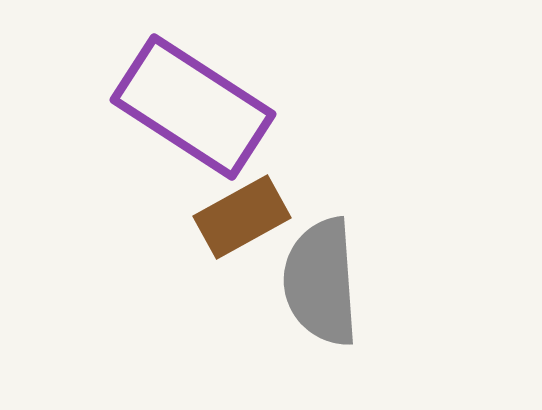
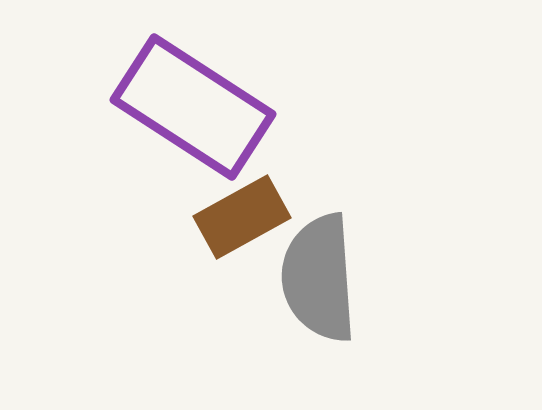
gray semicircle: moved 2 px left, 4 px up
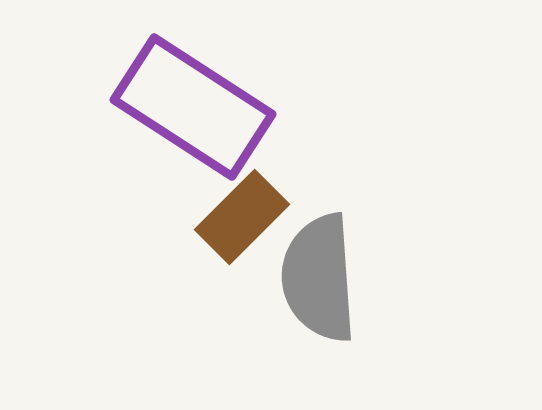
brown rectangle: rotated 16 degrees counterclockwise
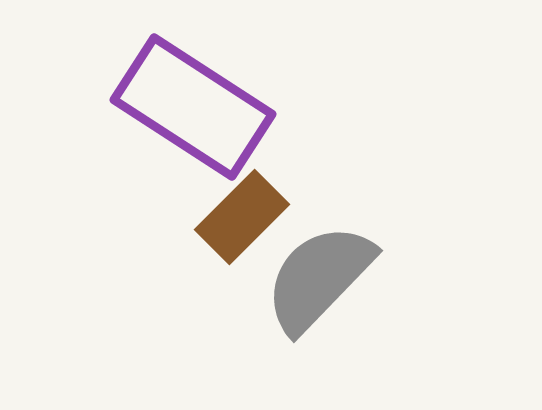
gray semicircle: rotated 48 degrees clockwise
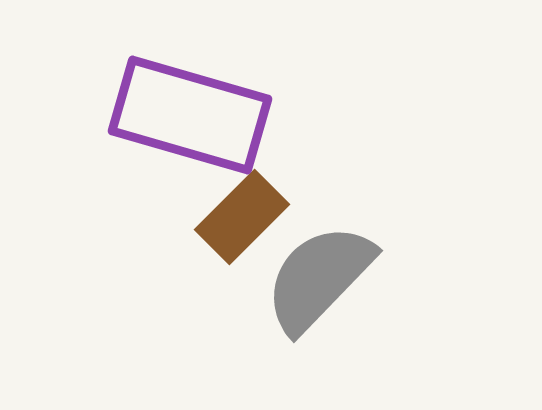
purple rectangle: moved 3 px left, 8 px down; rotated 17 degrees counterclockwise
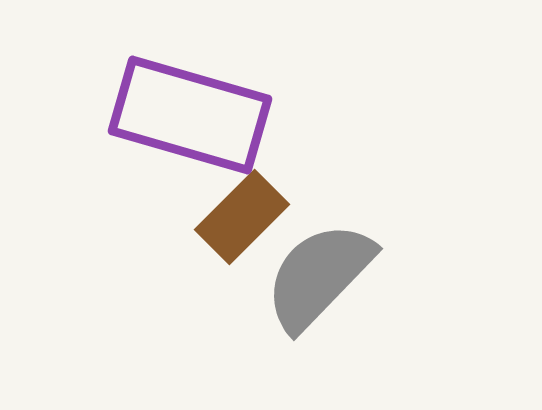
gray semicircle: moved 2 px up
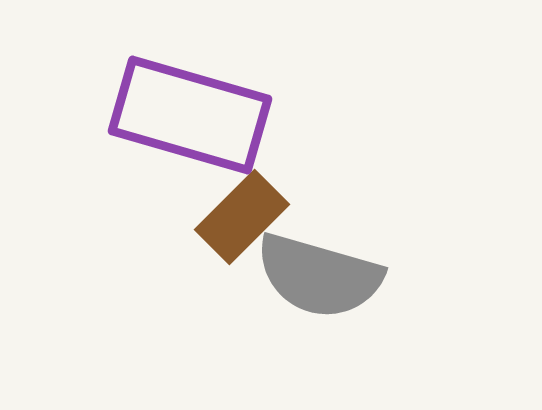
gray semicircle: rotated 118 degrees counterclockwise
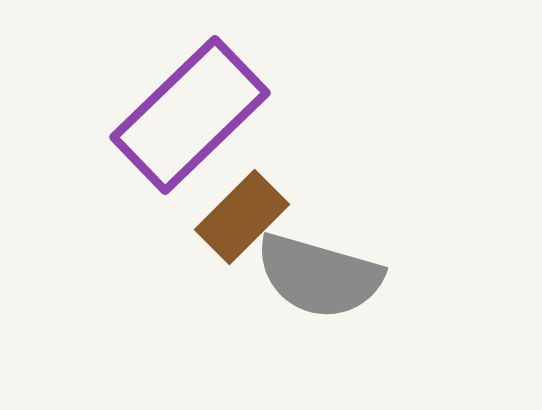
purple rectangle: rotated 60 degrees counterclockwise
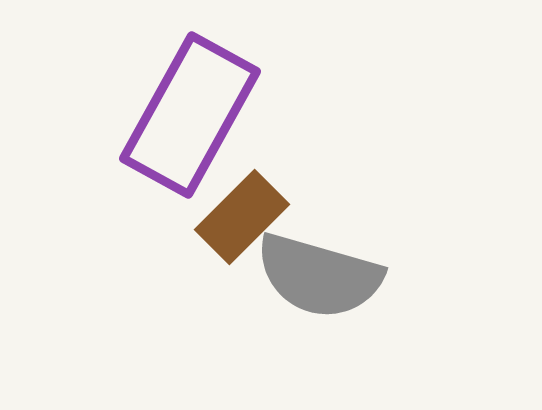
purple rectangle: rotated 17 degrees counterclockwise
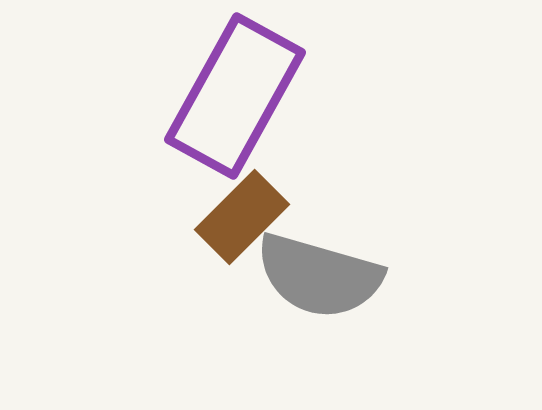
purple rectangle: moved 45 px right, 19 px up
